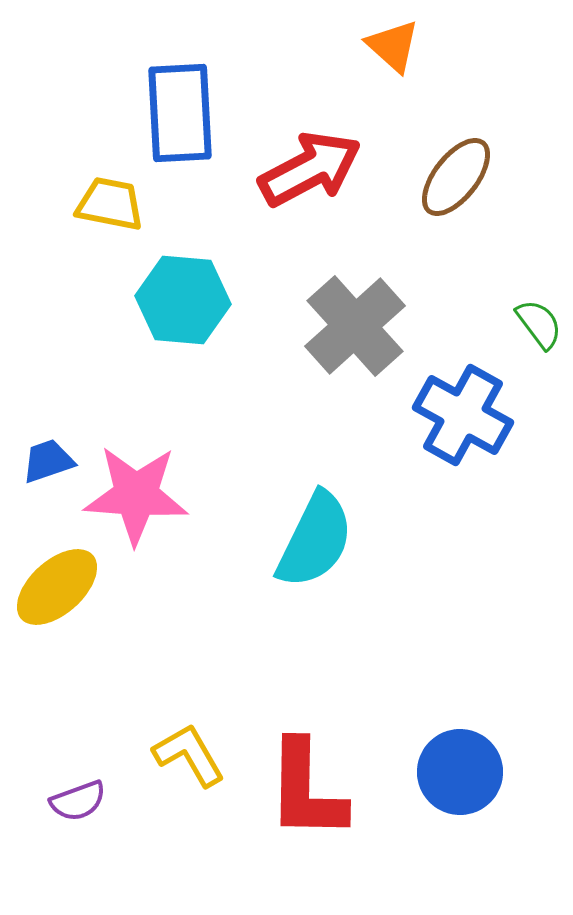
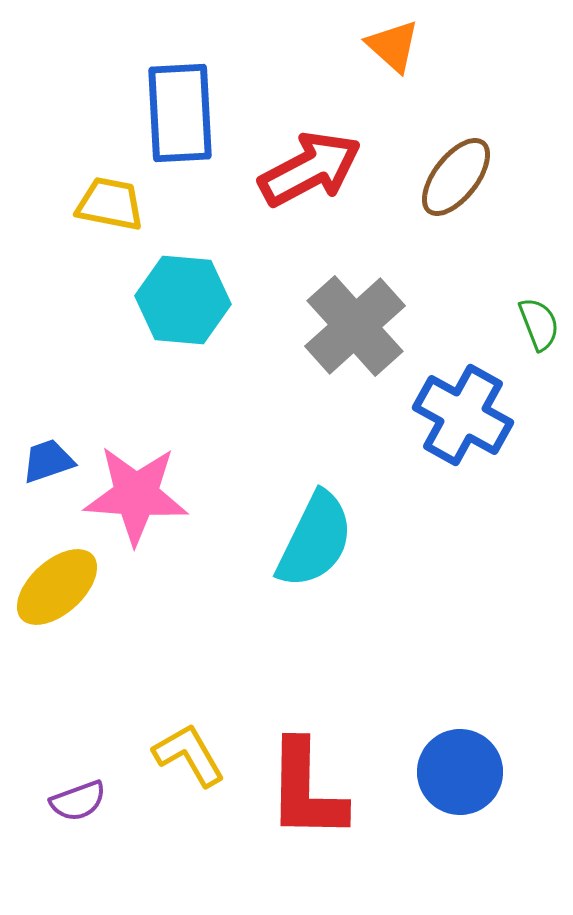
green semicircle: rotated 16 degrees clockwise
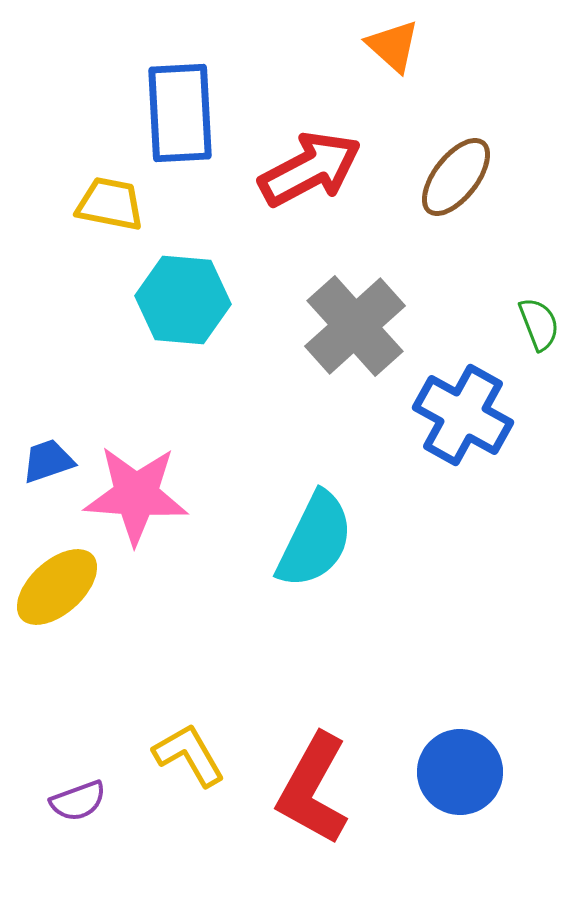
red L-shape: moved 7 px right, 1 px up; rotated 28 degrees clockwise
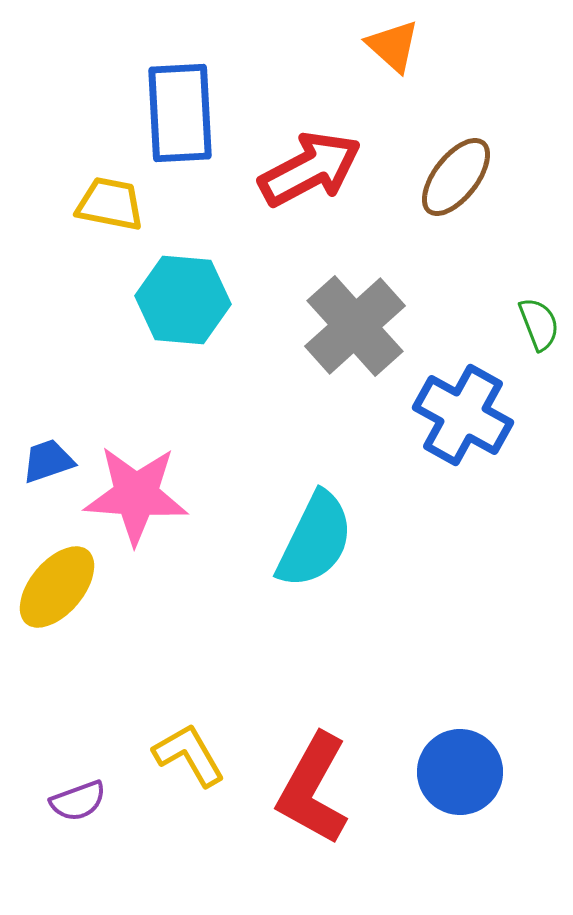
yellow ellipse: rotated 8 degrees counterclockwise
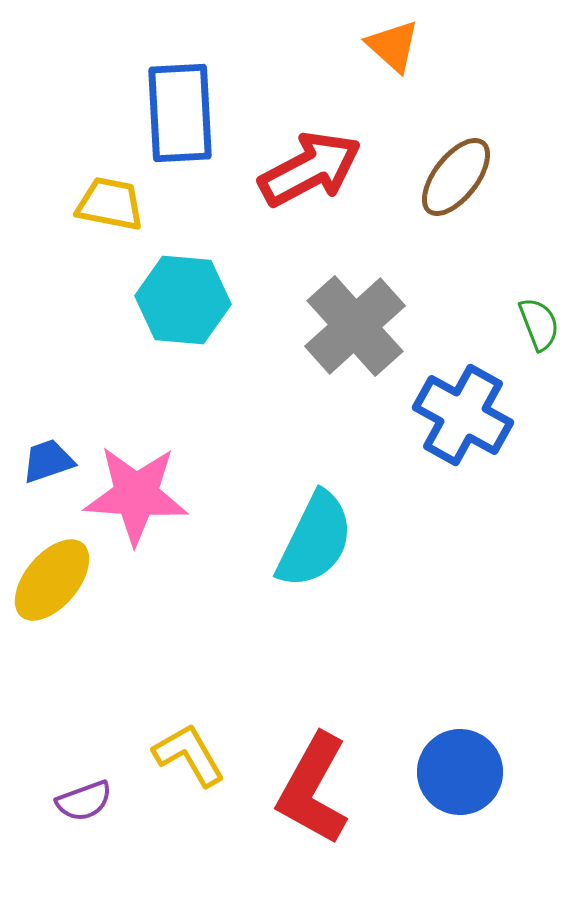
yellow ellipse: moved 5 px left, 7 px up
purple semicircle: moved 6 px right
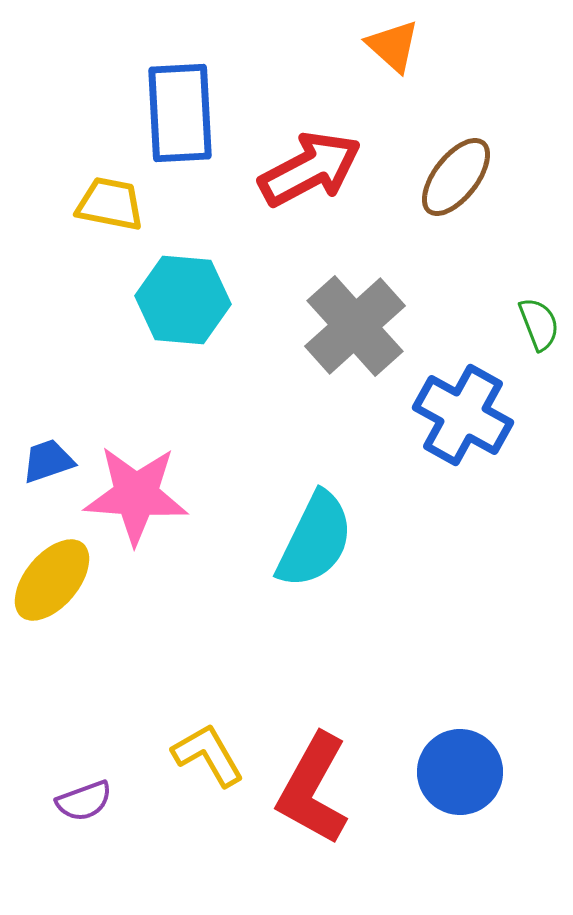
yellow L-shape: moved 19 px right
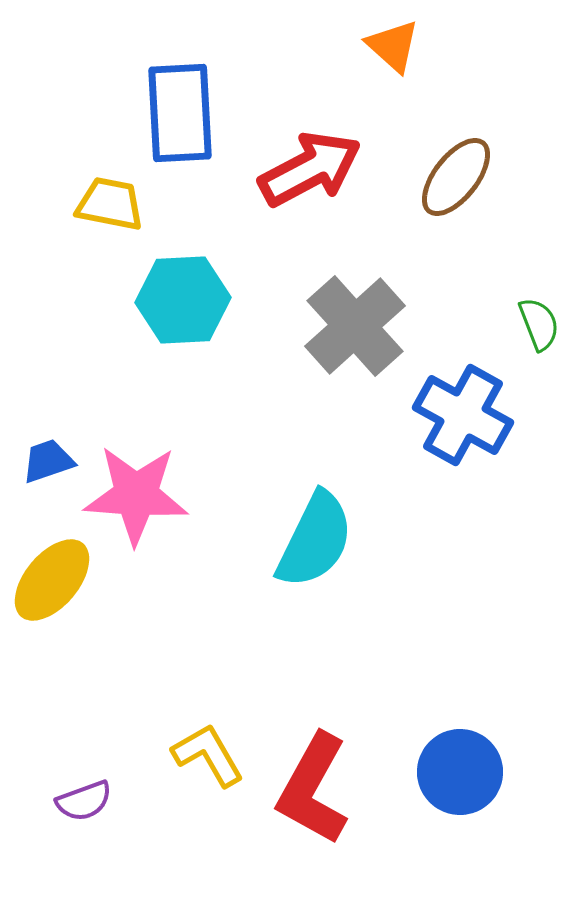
cyan hexagon: rotated 8 degrees counterclockwise
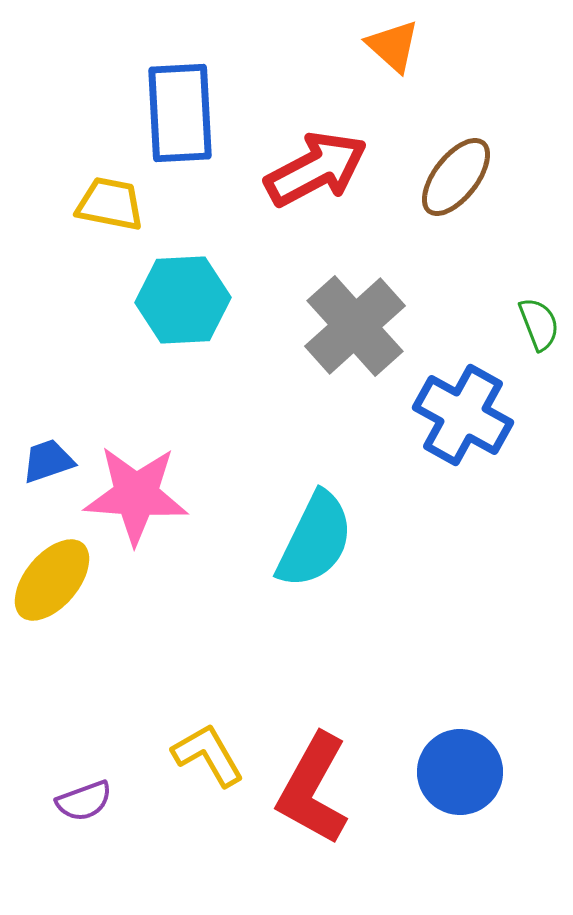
red arrow: moved 6 px right
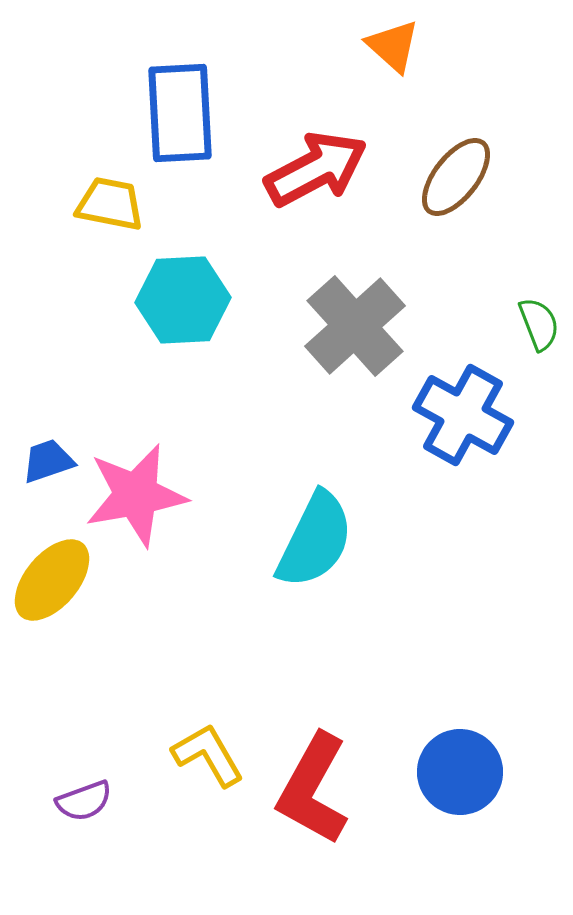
pink star: rotated 14 degrees counterclockwise
